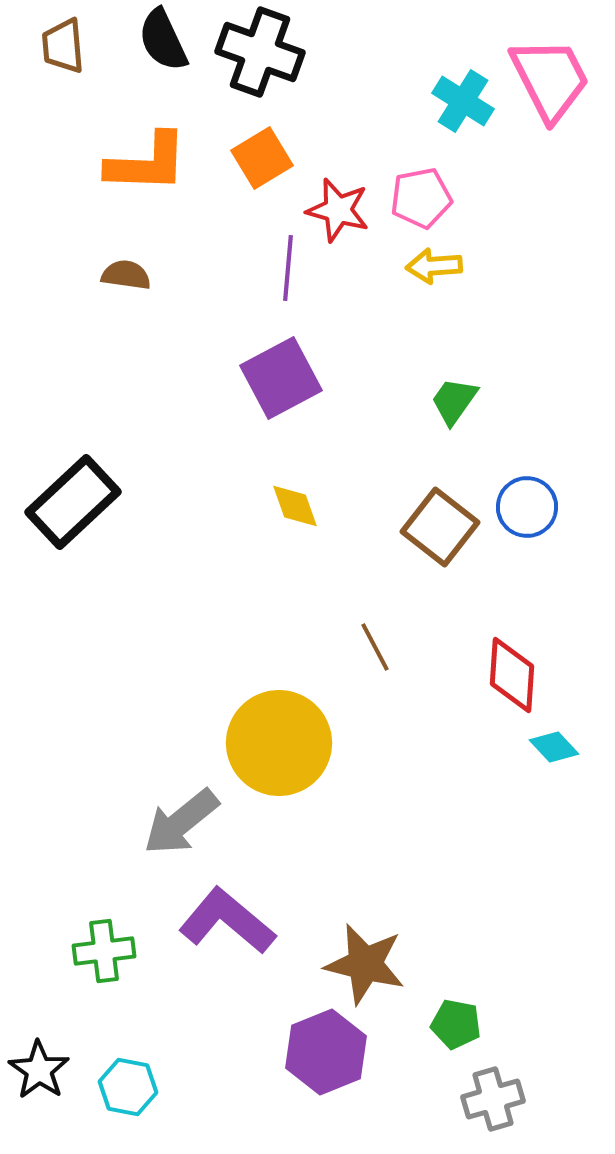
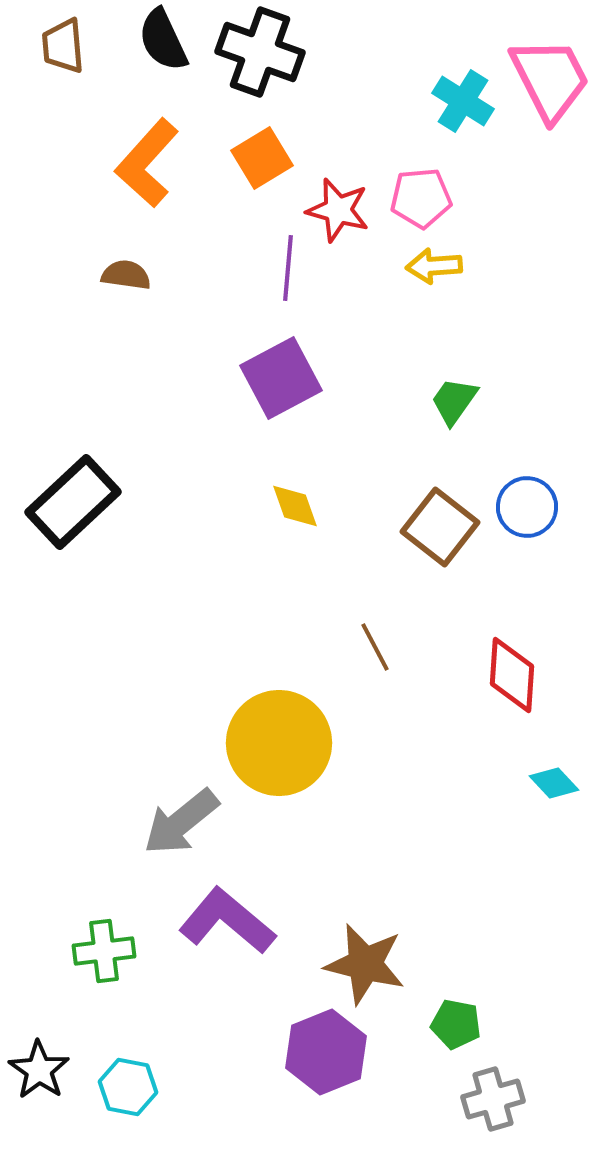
orange L-shape: rotated 130 degrees clockwise
pink pentagon: rotated 6 degrees clockwise
cyan diamond: moved 36 px down
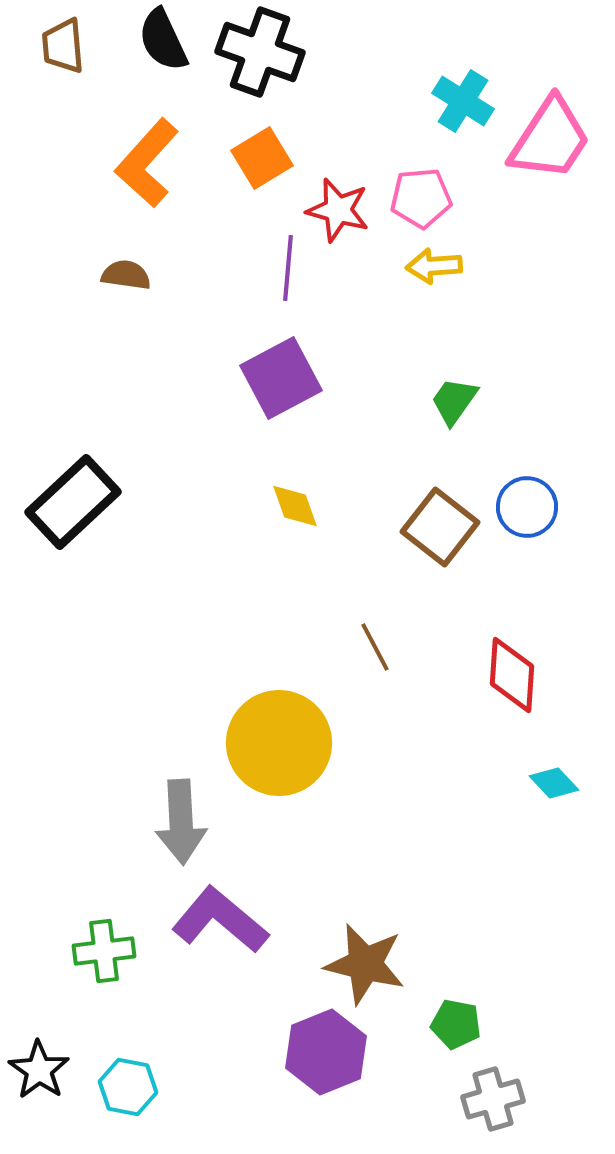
pink trapezoid: moved 60 px down; rotated 60 degrees clockwise
gray arrow: rotated 54 degrees counterclockwise
purple L-shape: moved 7 px left, 1 px up
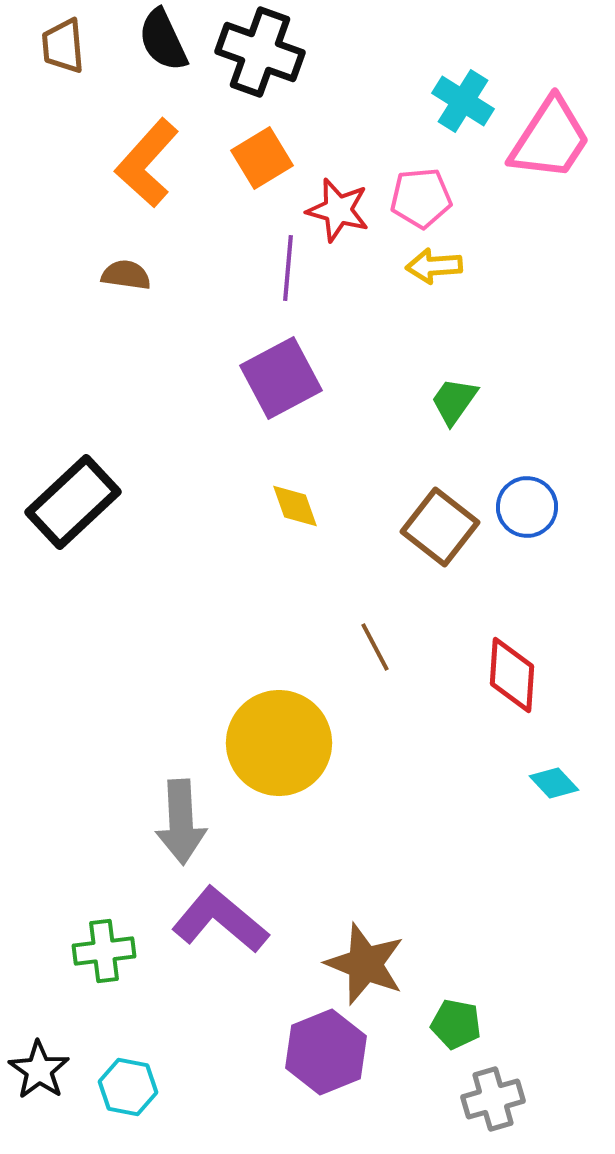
brown star: rotated 8 degrees clockwise
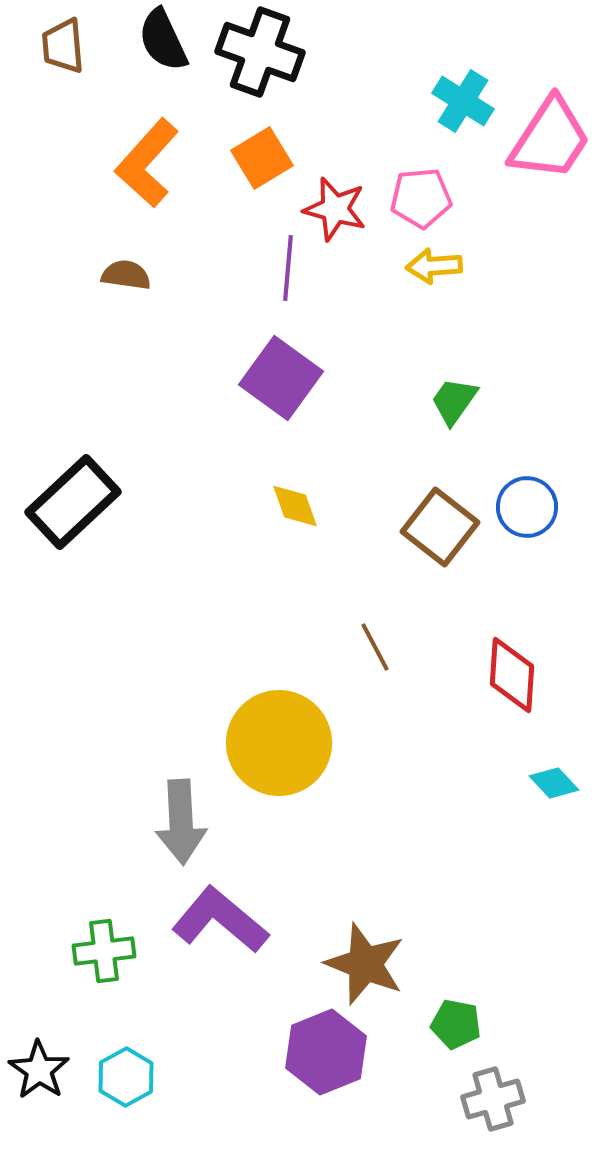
red star: moved 3 px left, 1 px up
purple square: rotated 26 degrees counterclockwise
cyan hexagon: moved 2 px left, 10 px up; rotated 20 degrees clockwise
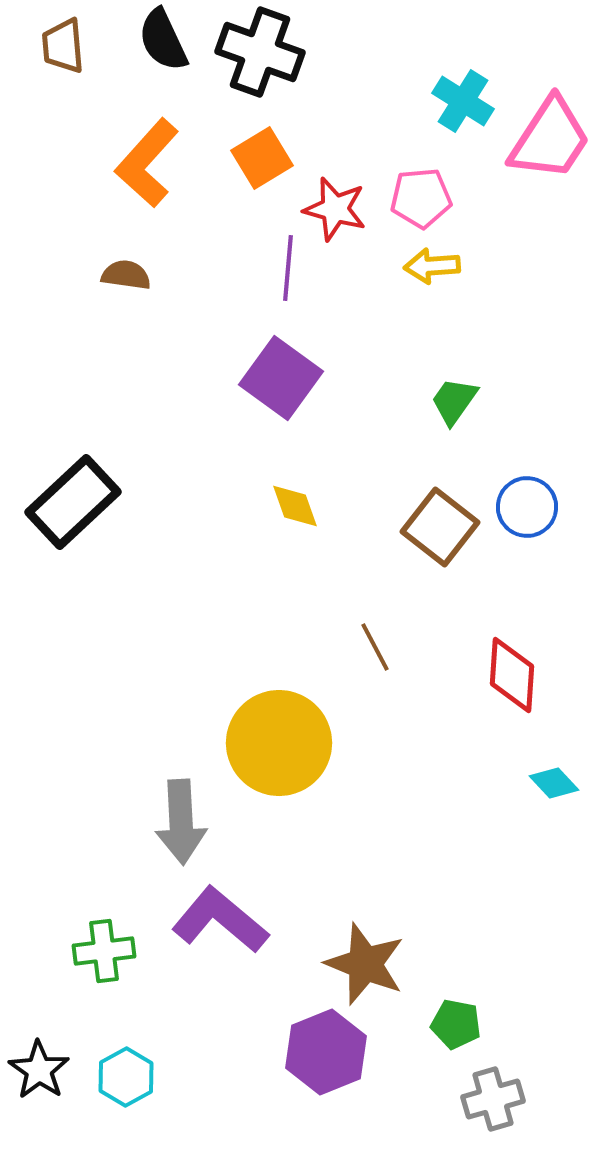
yellow arrow: moved 2 px left
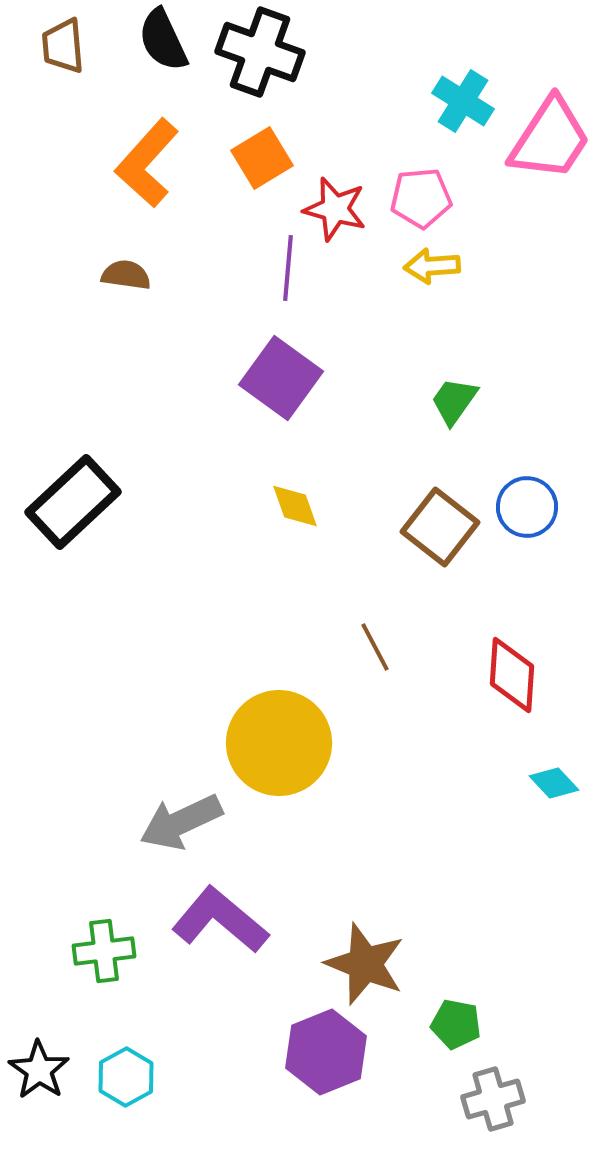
gray arrow: rotated 68 degrees clockwise
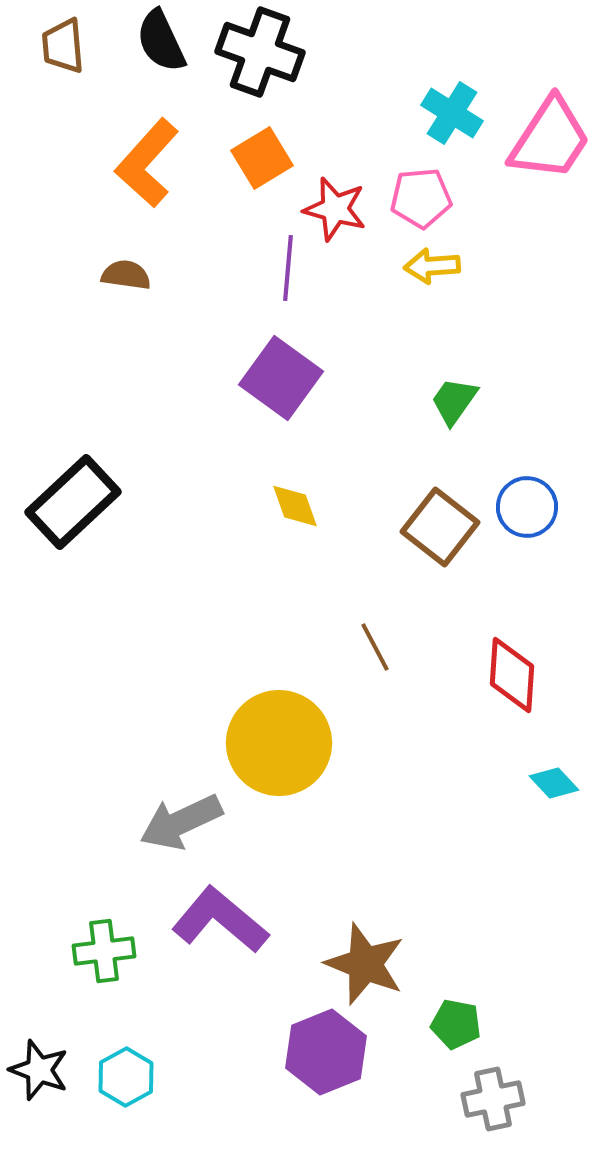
black semicircle: moved 2 px left, 1 px down
cyan cross: moved 11 px left, 12 px down
black star: rotated 14 degrees counterclockwise
gray cross: rotated 4 degrees clockwise
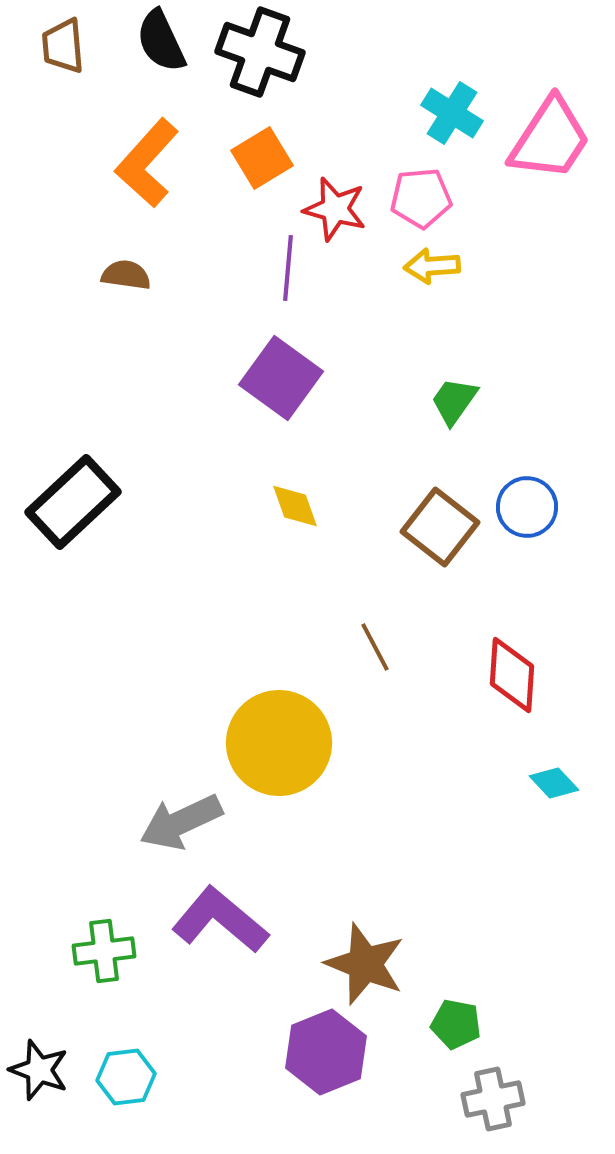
cyan hexagon: rotated 22 degrees clockwise
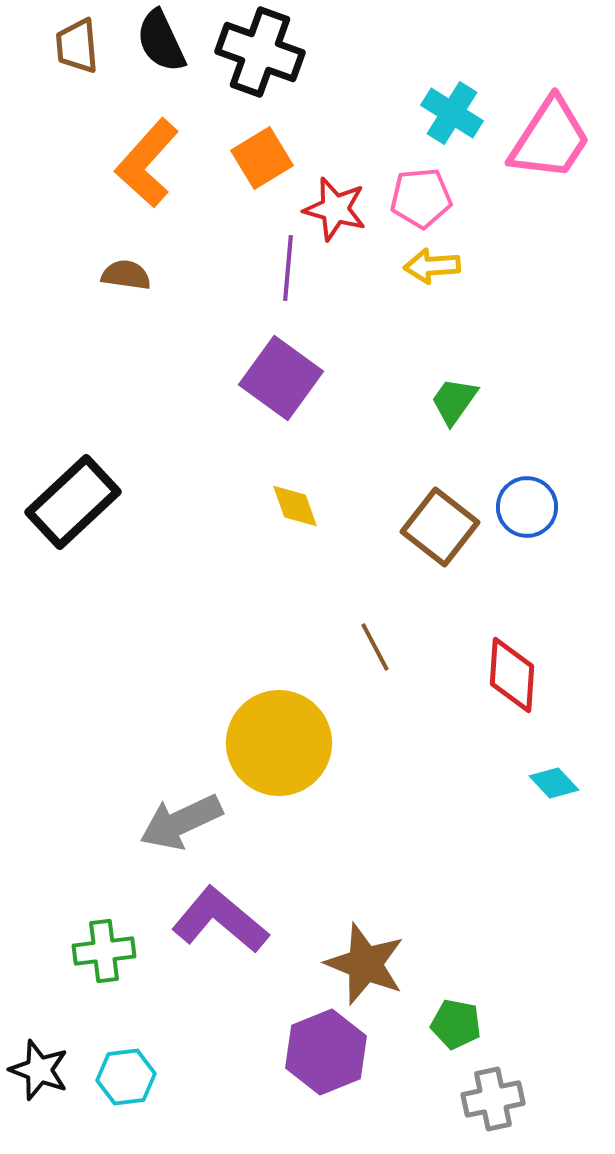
brown trapezoid: moved 14 px right
